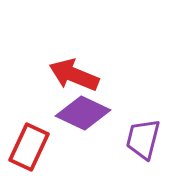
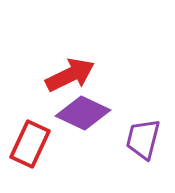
red arrow: moved 4 px left; rotated 132 degrees clockwise
red rectangle: moved 1 px right, 3 px up
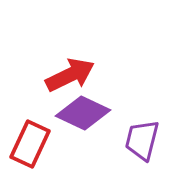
purple trapezoid: moved 1 px left, 1 px down
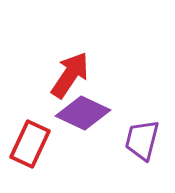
red arrow: rotated 30 degrees counterclockwise
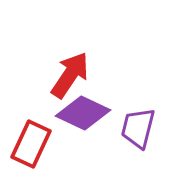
purple trapezoid: moved 4 px left, 12 px up
red rectangle: moved 1 px right
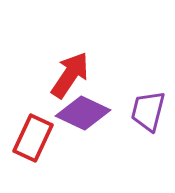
purple trapezoid: moved 10 px right, 17 px up
red rectangle: moved 2 px right, 6 px up
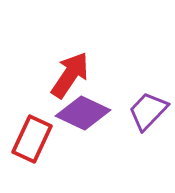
purple trapezoid: rotated 30 degrees clockwise
red rectangle: moved 1 px left, 1 px down
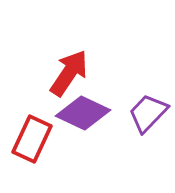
red arrow: moved 1 px left, 2 px up
purple trapezoid: moved 2 px down
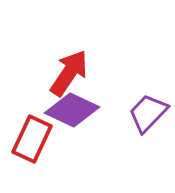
purple diamond: moved 11 px left, 3 px up
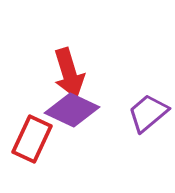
red arrow: rotated 129 degrees clockwise
purple trapezoid: rotated 6 degrees clockwise
